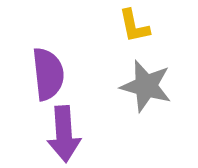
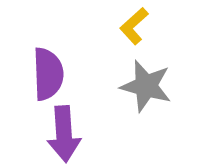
yellow L-shape: rotated 60 degrees clockwise
purple semicircle: rotated 4 degrees clockwise
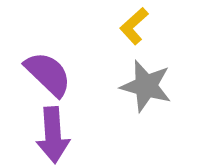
purple semicircle: rotated 44 degrees counterclockwise
purple arrow: moved 11 px left, 1 px down
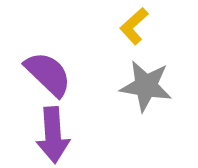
gray star: rotated 6 degrees counterclockwise
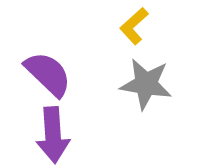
gray star: moved 2 px up
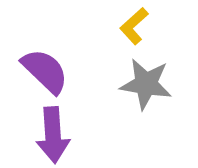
purple semicircle: moved 3 px left, 3 px up
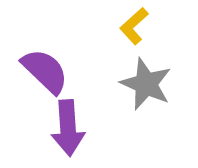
gray star: rotated 14 degrees clockwise
purple arrow: moved 15 px right, 7 px up
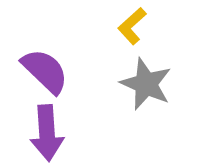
yellow L-shape: moved 2 px left
purple arrow: moved 21 px left, 5 px down
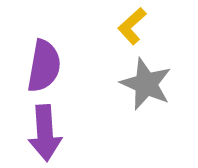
purple semicircle: moved 1 px left, 5 px up; rotated 56 degrees clockwise
purple arrow: moved 2 px left
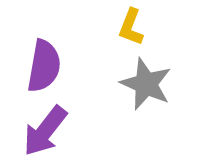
yellow L-shape: moved 1 px left, 1 px down; rotated 27 degrees counterclockwise
purple arrow: moved 2 px up; rotated 42 degrees clockwise
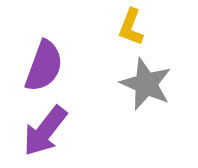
purple semicircle: rotated 10 degrees clockwise
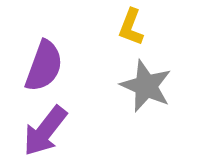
gray star: moved 2 px down
